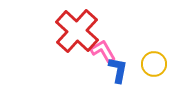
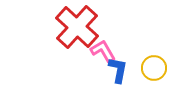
red cross: moved 4 px up
yellow circle: moved 4 px down
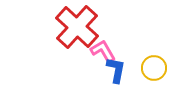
blue L-shape: moved 2 px left
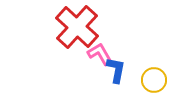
pink L-shape: moved 3 px left, 3 px down
yellow circle: moved 12 px down
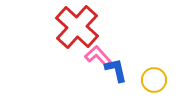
pink L-shape: moved 2 px left, 2 px down; rotated 12 degrees counterclockwise
blue L-shape: rotated 24 degrees counterclockwise
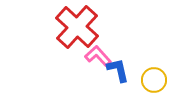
blue L-shape: moved 2 px right
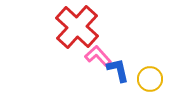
yellow circle: moved 4 px left, 1 px up
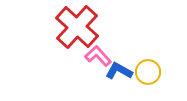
blue L-shape: moved 1 px right, 1 px down; rotated 48 degrees counterclockwise
yellow circle: moved 2 px left, 7 px up
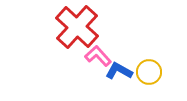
yellow circle: moved 1 px right
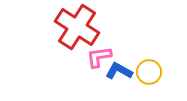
red cross: rotated 9 degrees counterclockwise
pink L-shape: moved 1 px right, 1 px down; rotated 56 degrees counterclockwise
